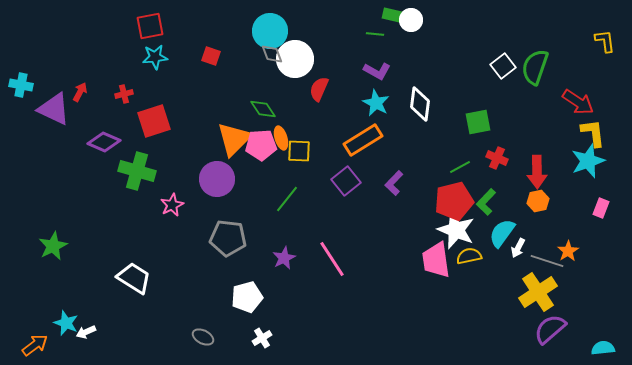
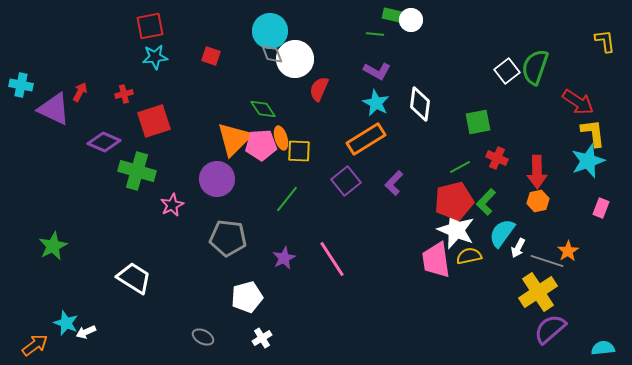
white square at (503, 66): moved 4 px right, 5 px down
orange rectangle at (363, 140): moved 3 px right, 1 px up
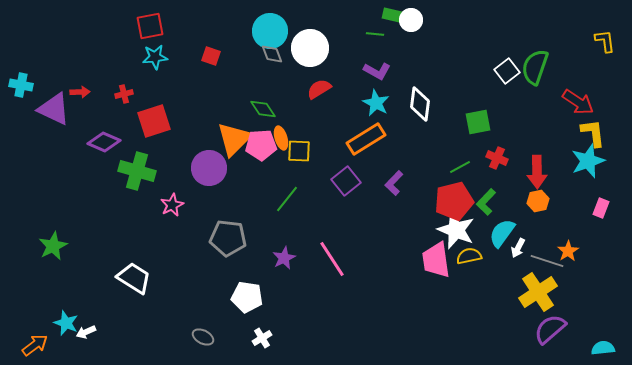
white circle at (295, 59): moved 15 px right, 11 px up
red semicircle at (319, 89): rotated 35 degrees clockwise
red arrow at (80, 92): rotated 60 degrees clockwise
purple circle at (217, 179): moved 8 px left, 11 px up
white pentagon at (247, 297): rotated 24 degrees clockwise
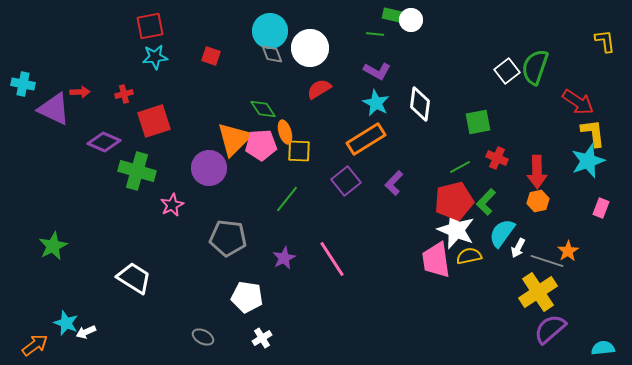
cyan cross at (21, 85): moved 2 px right, 1 px up
orange ellipse at (281, 138): moved 4 px right, 6 px up
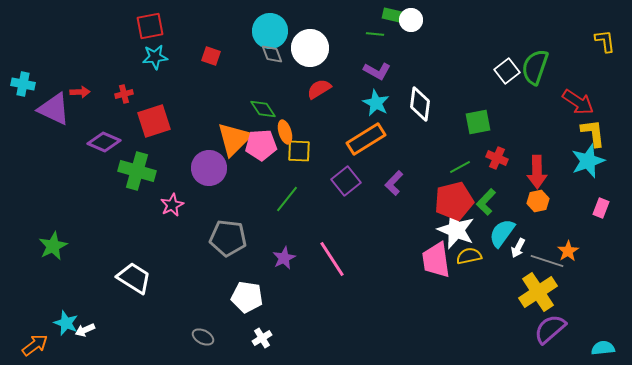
white arrow at (86, 332): moved 1 px left, 2 px up
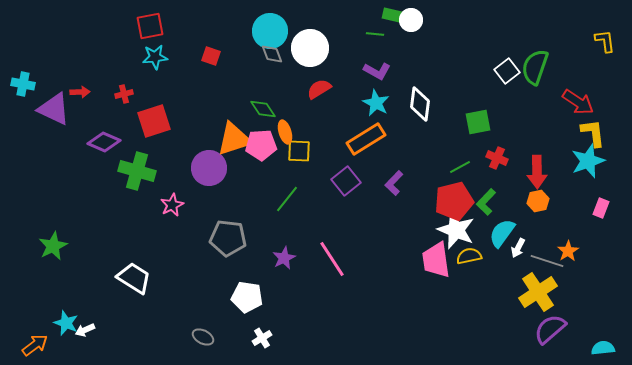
orange triangle at (234, 139): rotated 27 degrees clockwise
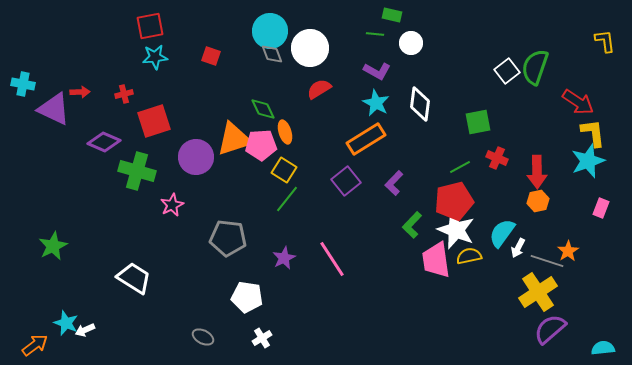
white circle at (411, 20): moved 23 px down
green diamond at (263, 109): rotated 8 degrees clockwise
yellow square at (299, 151): moved 15 px left, 19 px down; rotated 30 degrees clockwise
purple circle at (209, 168): moved 13 px left, 11 px up
green L-shape at (486, 202): moved 74 px left, 23 px down
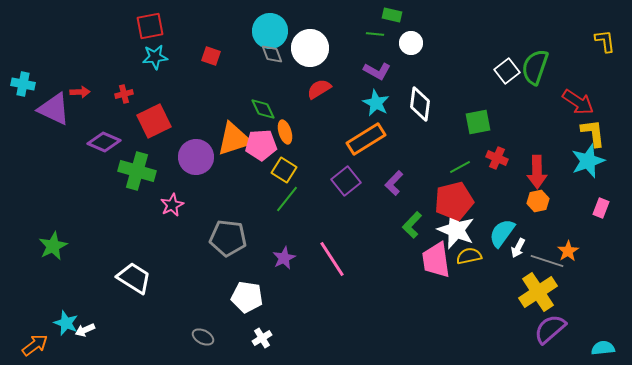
red square at (154, 121): rotated 8 degrees counterclockwise
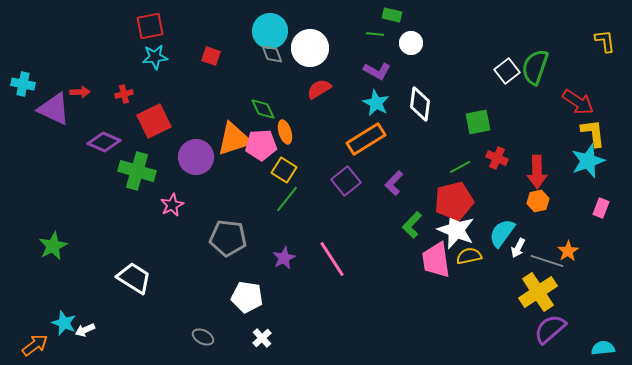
cyan star at (66, 323): moved 2 px left
white cross at (262, 338): rotated 12 degrees counterclockwise
